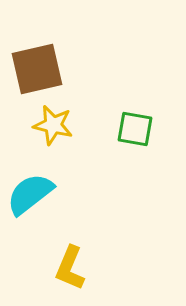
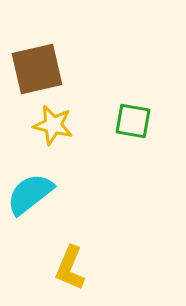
green square: moved 2 px left, 8 px up
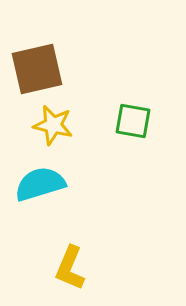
cyan semicircle: moved 10 px right, 10 px up; rotated 21 degrees clockwise
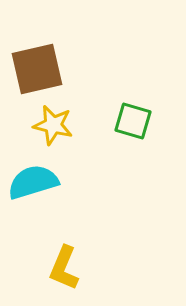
green square: rotated 6 degrees clockwise
cyan semicircle: moved 7 px left, 2 px up
yellow L-shape: moved 6 px left
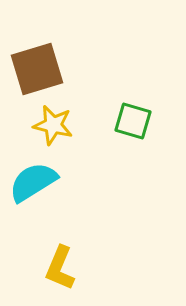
brown square: rotated 4 degrees counterclockwise
cyan semicircle: rotated 15 degrees counterclockwise
yellow L-shape: moved 4 px left
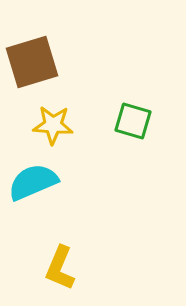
brown square: moved 5 px left, 7 px up
yellow star: rotated 9 degrees counterclockwise
cyan semicircle: rotated 9 degrees clockwise
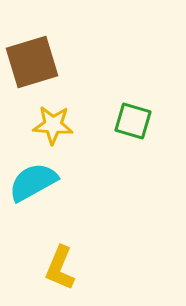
cyan semicircle: rotated 6 degrees counterclockwise
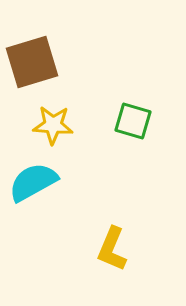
yellow L-shape: moved 52 px right, 19 px up
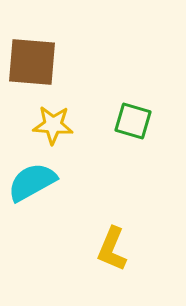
brown square: rotated 22 degrees clockwise
cyan semicircle: moved 1 px left
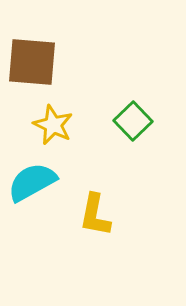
green square: rotated 30 degrees clockwise
yellow star: rotated 21 degrees clockwise
yellow L-shape: moved 17 px left, 34 px up; rotated 12 degrees counterclockwise
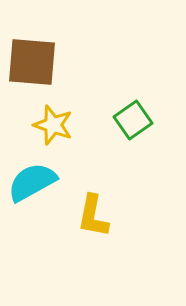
green square: moved 1 px up; rotated 9 degrees clockwise
yellow star: rotated 6 degrees counterclockwise
yellow L-shape: moved 2 px left, 1 px down
